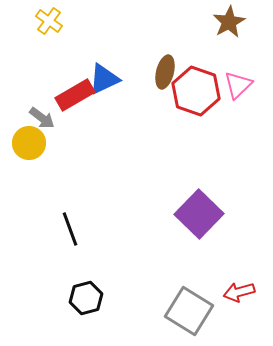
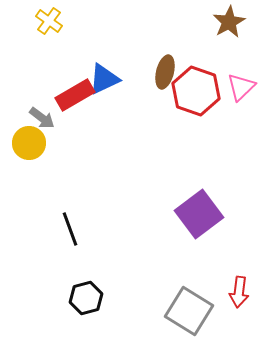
pink triangle: moved 3 px right, 2 px down
purple square: rotated 9 degrees clockwise
red arrow: rotated 68 degrees counterclockwise
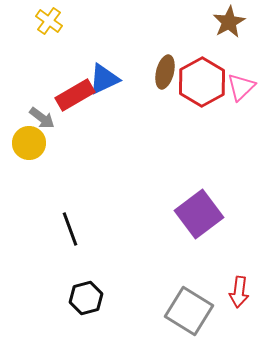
red hexagon: moved 6 px right, 9 px up; rotated 12 degrees clockwise
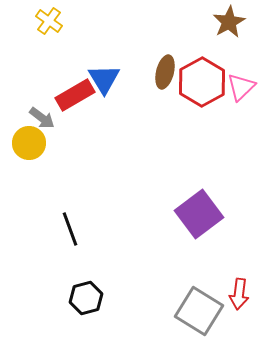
blue triangle: rotated 36 degrees counterclockwise
red arrow: moved 2 px down
gray square: moved 10 px right
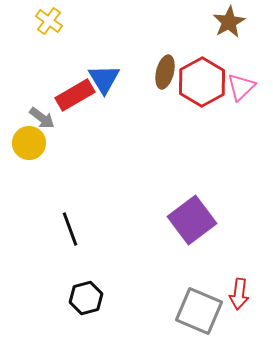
purple square: moved 7 px left, 6 px down
gray square: rotated 9 degrees counterclockwise
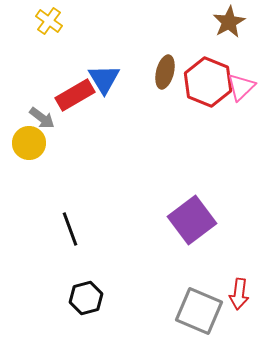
red hexagon: moved 6 px right; rotated 9 degrees counterclockwise
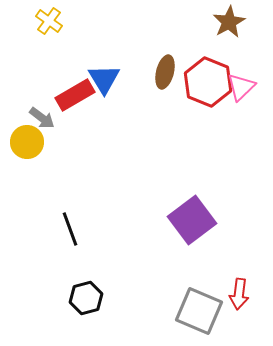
yellow circle: moved 2 px left, 1 px up
